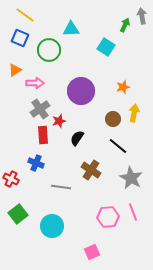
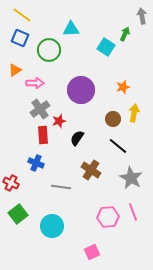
yellow line: moved 3 px left
green arrow: moved 9 px down
purple circle: moved 1 px up
red cross: moved 4 px down
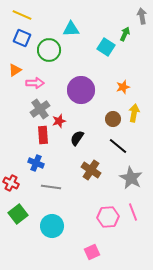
yellow line: rotated 12 degrees counterclockwise
blue square: moved 2 px right
gray line: moved 10 px left
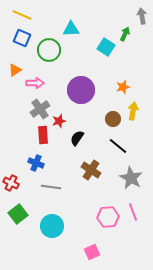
yellow arrow: moved 1 px left, 2 px up
